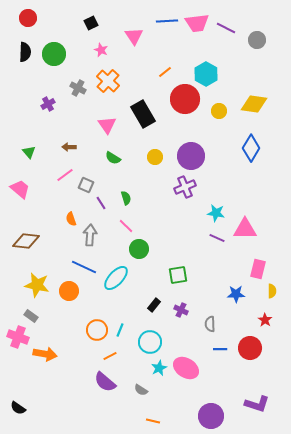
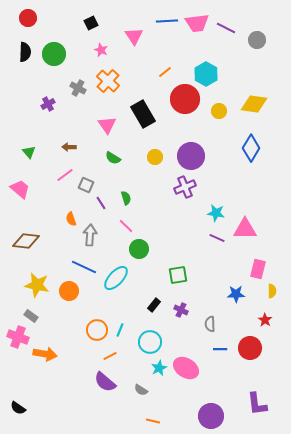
purple L-shape at (257, 404): rotated 65 degrees clockwise
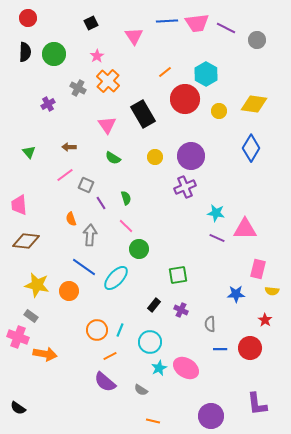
pink star at (101, 50): moved 4 px left, 6 px down; rotated 16 degrees clockwise
pink trapezoid at (20, 189): moved 1 px left, 16 px down; rotated 135 degrees counterclockwise
blue line at (84, 267): rotated 10 degrees clockwise
yellow semicircle at (272, 291): rotated 96 degrees clockwise
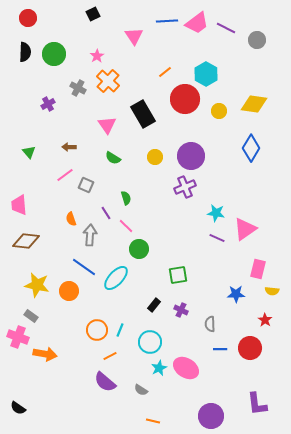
black square at (91, 23): moved 2 px right, 9 px up
pink trapezoid at (197, 23): rotated 30 degrees counterclockwise
purple line at (101, 203): moved 5 px right, 10 px down
pink triangle at (245, 229): rotated 35 degrees counterclockwise
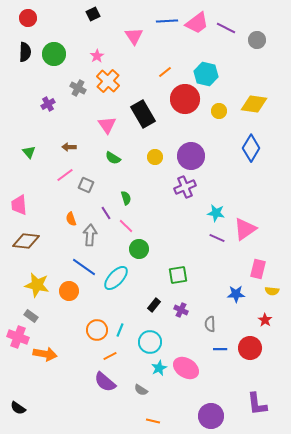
cyan hexagon at (206, 74): rotated 15 degrees counterclockwise
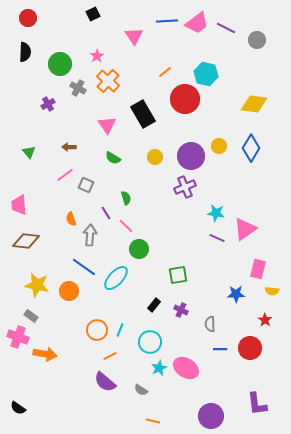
green circle at (54, 54): moved 6 px right, 10 px down
yellow circle at (219, 111): moved 35 px down
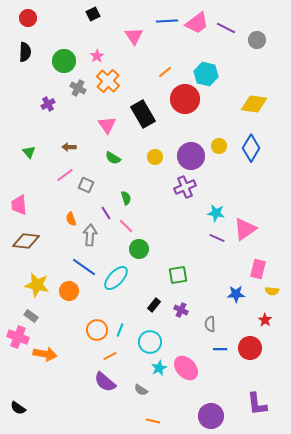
green circle at (60, 64): moved 4 px right, 3 px up
pink ellipse at (186, 368): rotated 15 degrees clockwise
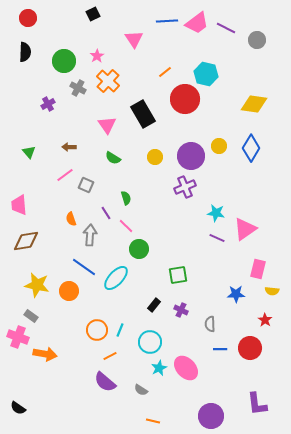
pink triangle at (134, 36): moved 3 px down
brown diamond at (26, 241): rotated 16 degrees counterclockwise
